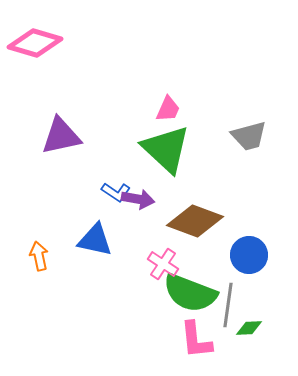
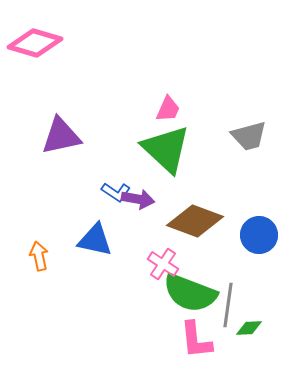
blue circle: moved 10 px right, 20 px up
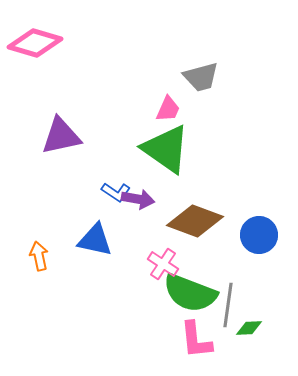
gray trapezoid: moved 48 px left, 59 px up
green triangle: rotated 8 degrees counterclockwise
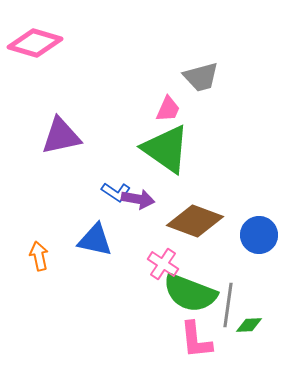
green diamond: moved 3 px up
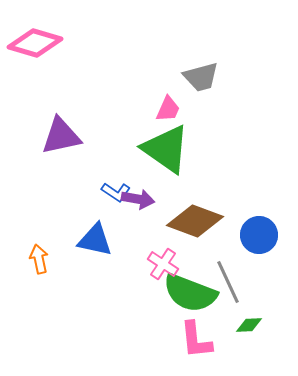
orange arrow: moved 3 px down
gray line: moved 23 px up; rotated 33 degrees counterclockwise
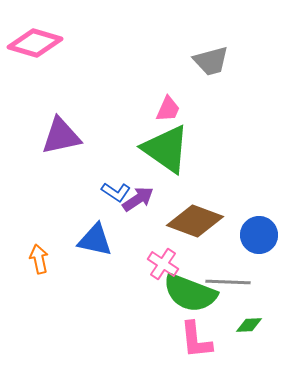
gray trapezoid: moved 10 px right, 16 px up
purple arrow: rotated 44 degrees counterclockwise
gray line: rotated 63 degrees counterclockwise
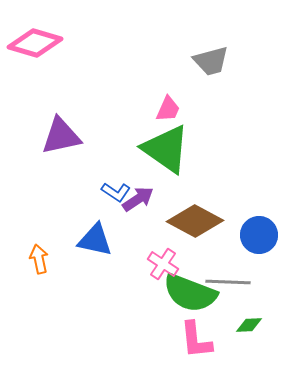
brown diamond: rotated 8 degrees clockwise
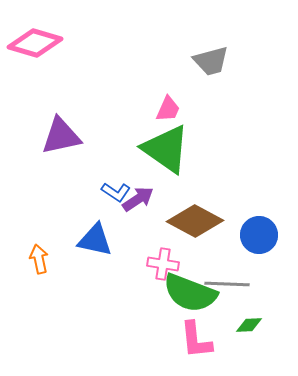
pink cross: rotated 24 degrees counterclockwise
gray line: moved 1 px left, 2 px down
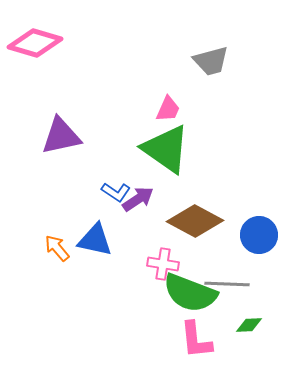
orange arrow: moved 18 px right, 11 px up; rotated 28 degrees counterclockwise
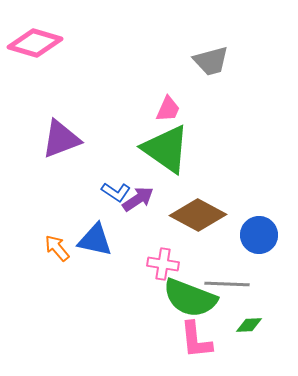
purple triangle: moved 3 px down; rotated 9 degrees counterclockwise
brown diamond: moved 3 px right, 6 px up
green semicircle: moved 5 px down
